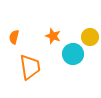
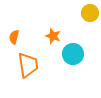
yellow circle: moved 24 px up
orange trapezoid: moved 2 px left, 2 px up
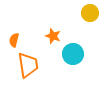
orange semicircle: moved 3 px down
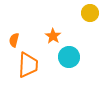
orange star: rotated 14 degrees clockwise
cyan circle: moved 4 px left, 3 px down
orange trapezoid: rotated 12 degrees clockwise
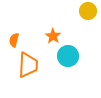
yellow circle: moved 2 px left, 2 px up
cyan circle: moved 1 px left, 1 px up
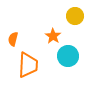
yellow circle: moved 13 px left, 5 px down
orange semicircle: moved 1 px left, 1 px up
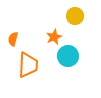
orange star: moved 1 px right, 1 px down; rotated 14 degrees clockwise
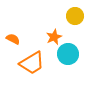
orange semicircle: rotated 104 degrees clockwise
cyan circle: moved 2 px up
orange trapezoid: moved 4 px right, 2 px up; rotated 56 degrees clockwise
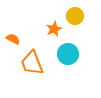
orange star: moved 8 px up
orange trapezoid: rotated 100 degrees clockwise
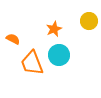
yellow circle: moved 14 px right, 5 px down
cyan circle: moved 9 px left, 1 px down
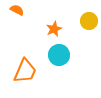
orange semicircle: moved 4 px right, 29 px up
orange trapezoid: moved 7 px left, 8 px down; rotated 136 degrees counterclockwise
